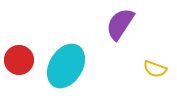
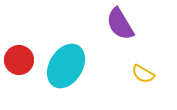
purple semicircle: rotated 64 degrees counterclockwise
yellow semicircle: moved 12 px left, 5 px down; rotated 10 degrees clockwise
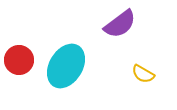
purple semicircle: rotated 96 degrees counterclockwise
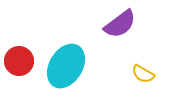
red circle: moved 1 px down
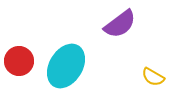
yellow semicircle: moved 10 px right, 3 px down
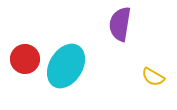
purple semicircle: rotated 136 degrees clockwise
red circle: moved 6 px right, 2 px up
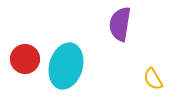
cyan ellipse: rotated 15 degrees counterclockwise
yellow semicircle: moved 2 px down; rotated 30 degrees clockwise
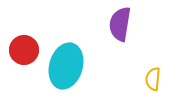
red circle: moved 1 px left, 9 px up
yellow semicircle: rotated 35 degrees clockwise
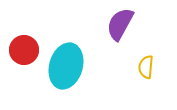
purple semicircle: rotated 20 degrees clockwise
yellow semicircle: moved 7 px left, 12 px up
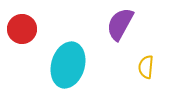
red circle: moved 2 px left, 21 px up
cyan ellipse: moved 2 px right, 1 px up
